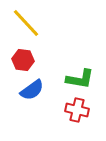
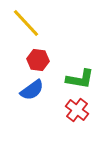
red hexagon: moved 15 px right
red cross: rotated 25 degrees clockwise
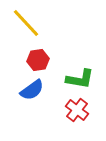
red hexagon: rotated 15 degrees counterclockwise
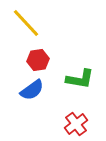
red cross: moved 1 px left, 14 px down; rotated 15 degrees clockwise
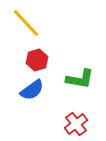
red hexagon: moved 1 px left; rotated 10 degrees counterclockwise
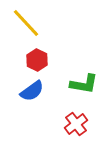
red hexagon: rotated 15 degrees counterclockwise
green L-shape: moved 4 px right, 5 px down
blue semicircle: moved 1 px down
